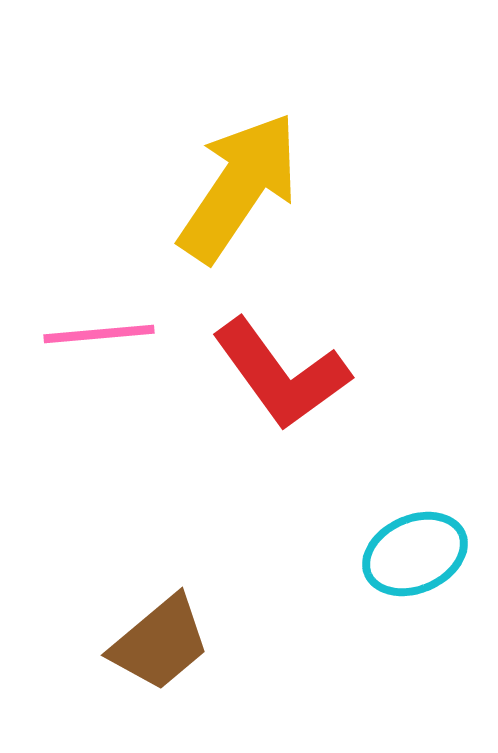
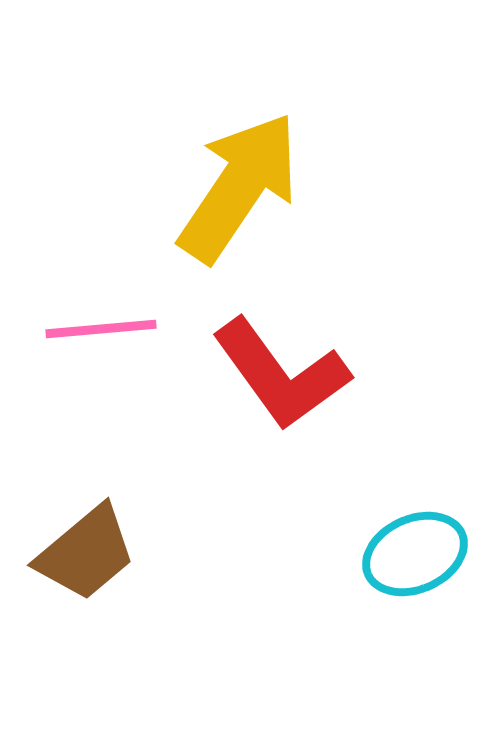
pink line: moved 2 px right, 5 px up
brown trapezoid: moved 74 px left, 90 px up
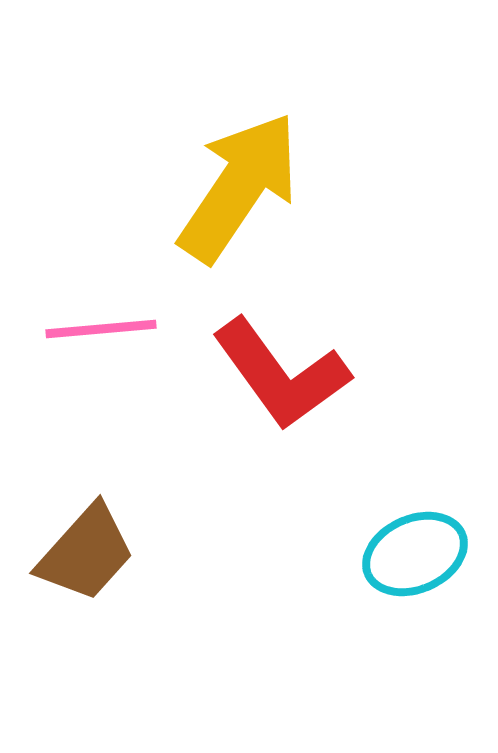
brown trapezoid: rotated 8 degrees counterclockwise
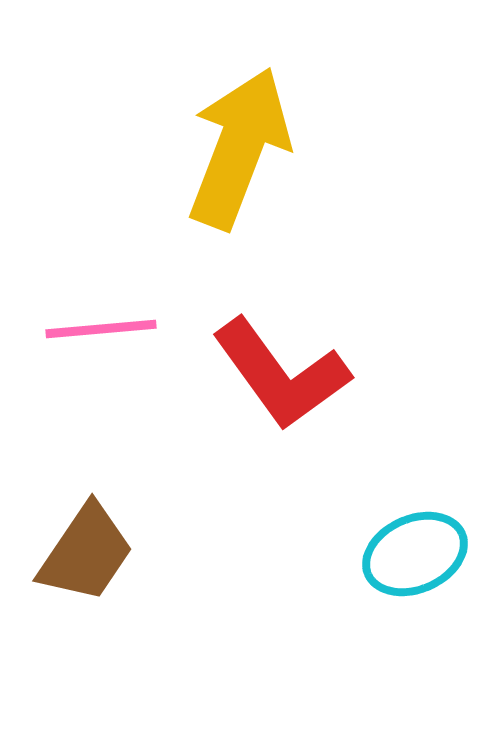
yellow arrow: moved 39 px up; rotated 13 degrees counterclockwise
brown trapezoid: rotated 8 degrees counterclockwise
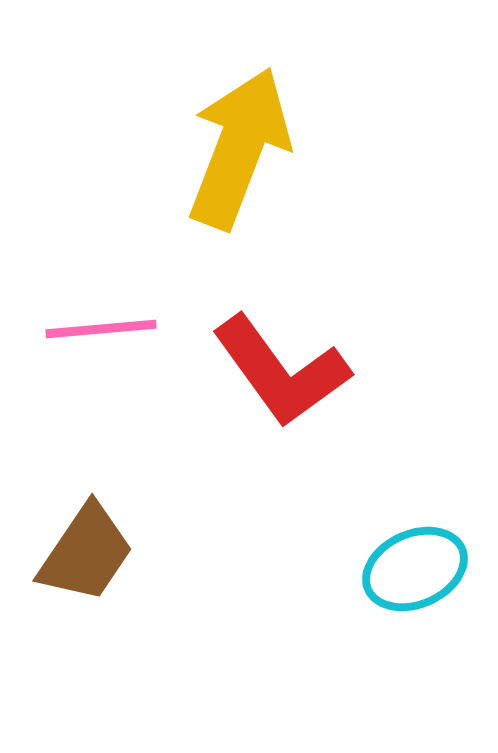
red L-shape: moved 3 px up
cyan ellipse: moved 15 px down
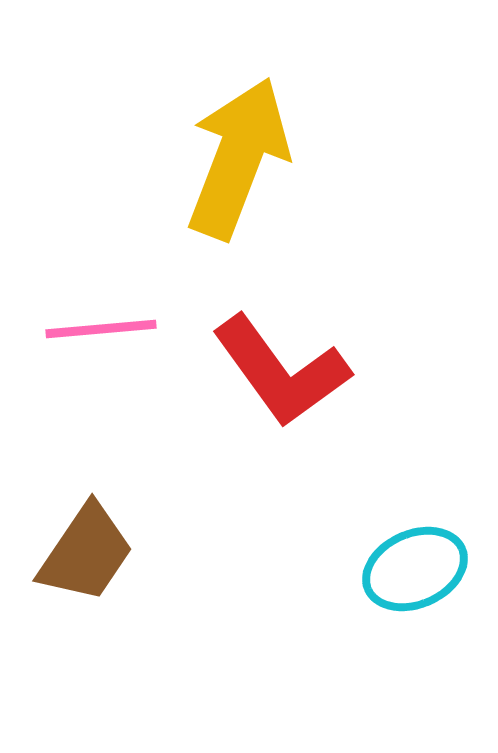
yellow arrow: moved 1 px left, 10 px down
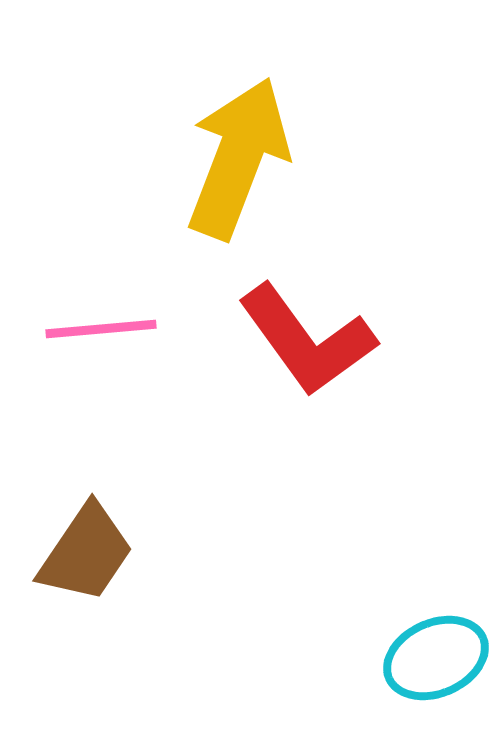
red L-shape: moved 26 px right, 31 px up
cyan ellipse: moved 21 px right, 89 px down
